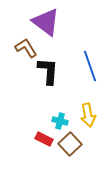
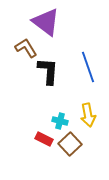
blue line: moved 2 px left, 1 px down
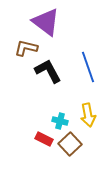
brown L-shape: rotated 45 degrees counterclockwise
black L-shape: rotated 32 degrees counterclockwise
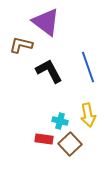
brown L-shape: moved 5 px left, 3 px up
black L-shape: moved 1 px right
red rectangle: rotated 18 degrees counterclockwise
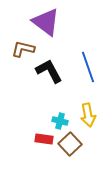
brown L-shape: moved 2 px right, 4 px down
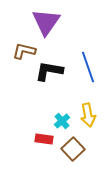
purple triangle: rotated 28 degrees clockwise
brown L-shape: moved 1 px right, 2 px down
black L-shape: rotated 52 degrees counterclockwise
cyan cross: moved 2 px right; rotated 35 degrees clockwise
brown square: moved 3 px right, 5 px down
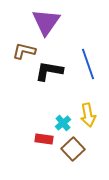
blue line: moved 3 px up
cyan cross: moved 1 px right, 2 px down
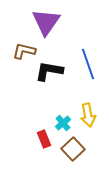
red rectangle: rotated 60 degrees clockwise
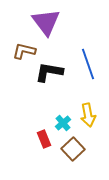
purple triangle: rotated 12 degrees counterclockwise
black L-shape: moved 1 px down
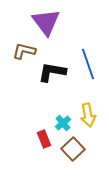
black L-shape: moved 3 px right
